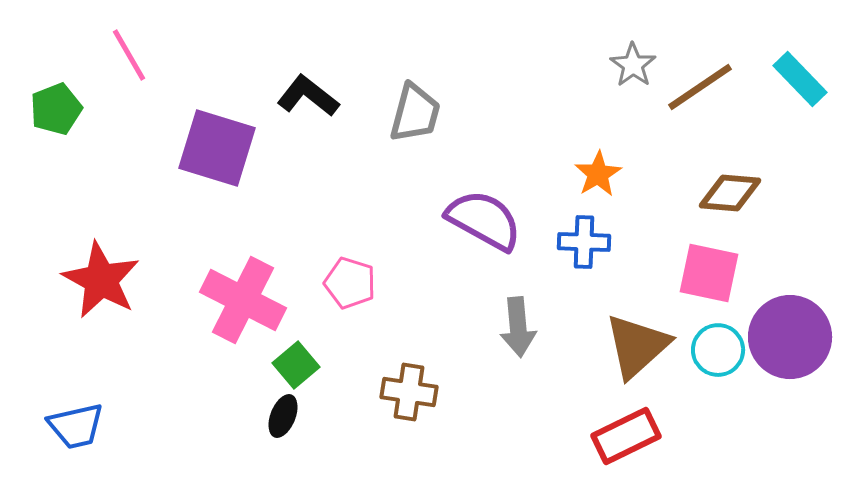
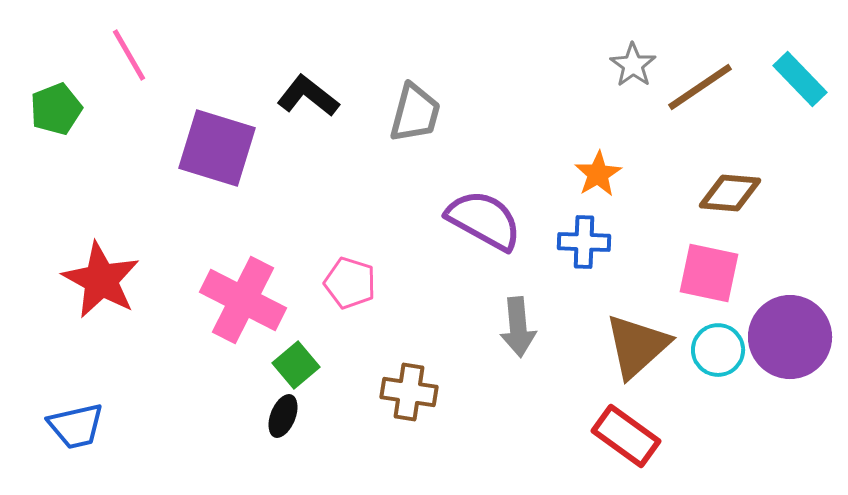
red rectangle: rotated 62 degrees clockwise
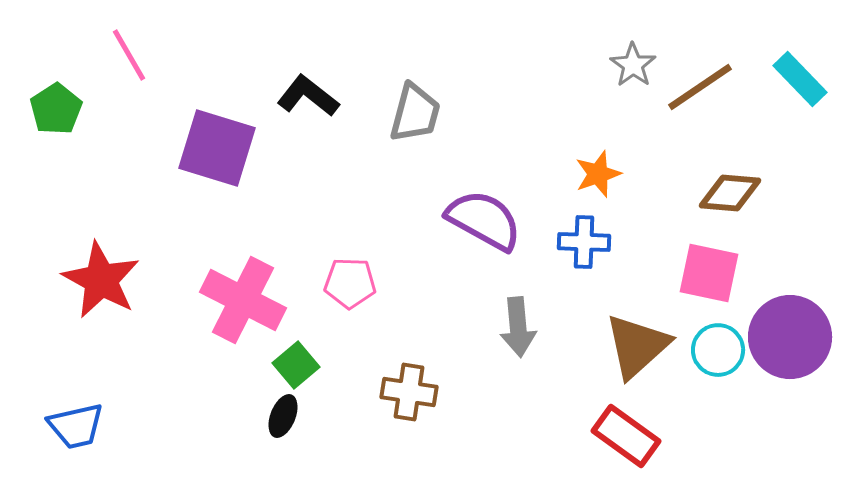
green pentagon: rotated 12 degrees counterclockwise
orange star: rotated 12 degrees clockwise
pink pentagon: rotated 15 degrees counterclockwise
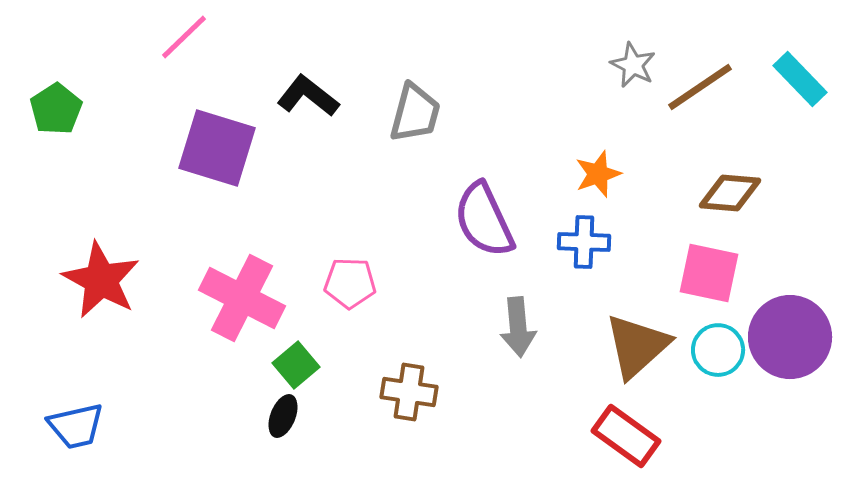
pink line: moved 55 px right, 18 px up; rotated 76 degrees clockwise
gray star: rotated 9 degrees counterclockwise
purple semicircle: rotated 144 degrees counterclockwise
pink cross: moved 1 px left, 2 px up
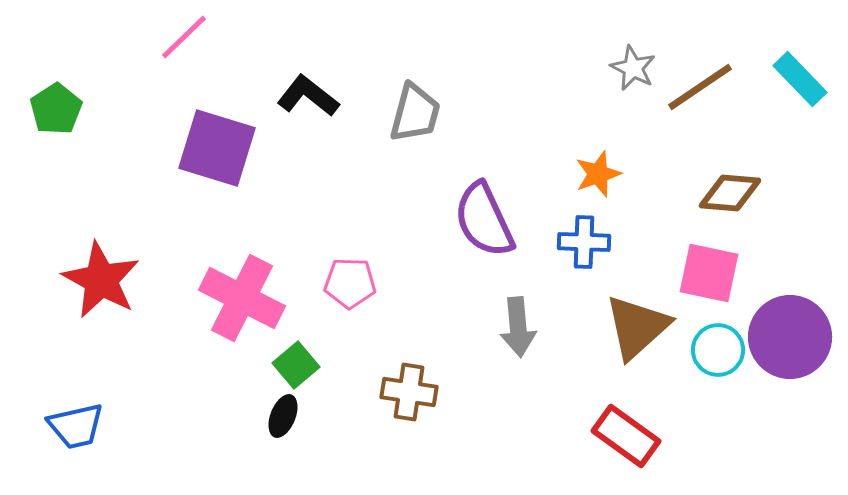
gray star: moved 3 px down
brown triangle: moved 19 px up
